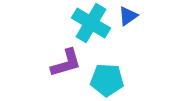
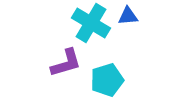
blue triangle: rotated 30 degrees clockwise
cyan pentagon: rotated 20 degrees counterclockwise
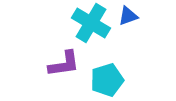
blue triangle: rotated 15 degrees counterclockwise
purple L-shape: moved 2 px left, 1 px down; rotated 8 degrees clockwise
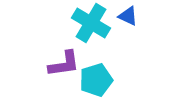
blue triangle: rotated 45 degrees clockwise
cyan pentagon: moved 11 px left
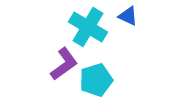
cyan cross: moved 3 px left, 4 px down
purple L-shape: rotated 28 degrees counterclockwise
